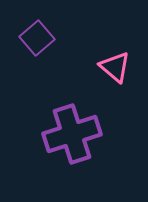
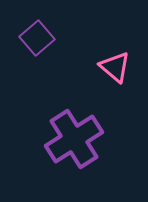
purple cross: moved 2 px right, 5 px down; rotated 14 degrees counterclockwise
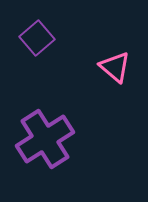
purple cross: moved 29 px left
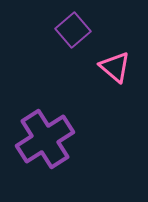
purple square: moved 36 px right, 8 px up
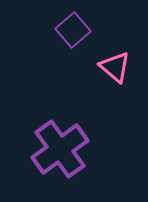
purple cross: moved 15 px right, 10 px down; rotated 4 degrees counterclockwise
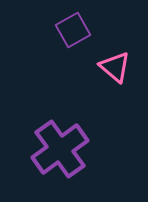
purple square: rotated 12 degrees clockwise
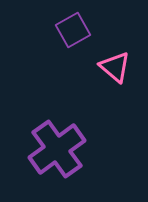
purple cross: moved 3 px left
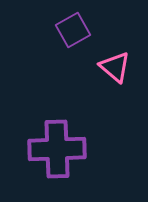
purple cross: rotated 34 degrees clockwise
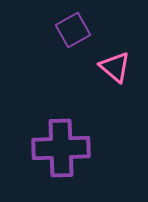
purple cross: moved 4 px right, 1 px up
